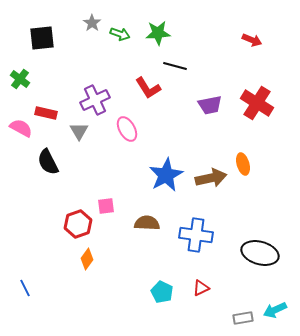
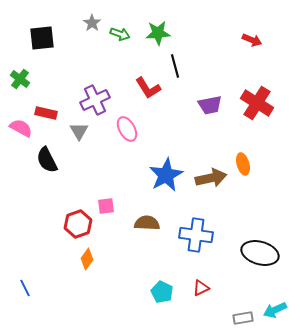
black line: rotated 60 degrees clockwise
black semicircle: moved 1 px left, 2 px up
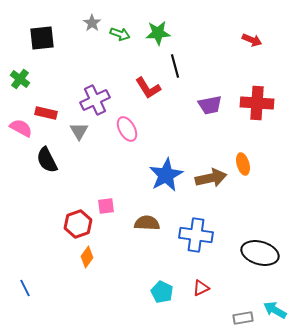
red cross: rotated 28 degrees counterclockwise
orange diamond: moved 2 px up
cyan arrow: rotated 55 degrees clockwise
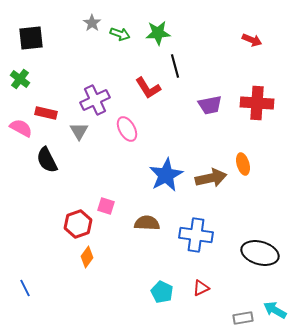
black square: moved 11 px left
pink square: rotated 24 degrees clockwise
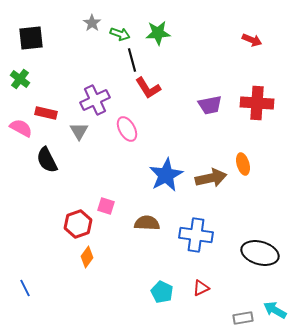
black line: moved 43 px left, 6 px up
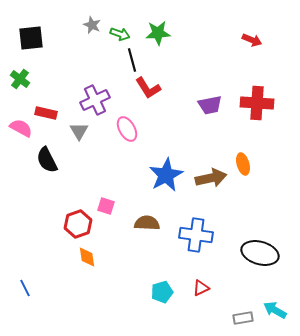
gray star: moved 2 px down; rotated 12 degrees counterclockwise
orange diamond: rotated 45 degrees counterclockwise
cyan pentagon: rotated 30 degrees clockwise
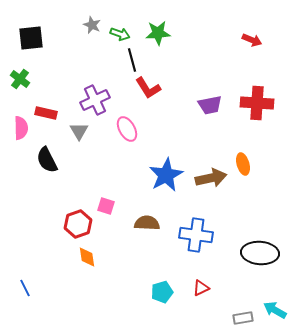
pink semicircle: rotated 60 degrees clockwise
black ellipse: rotated 12 degrees counterclockwise
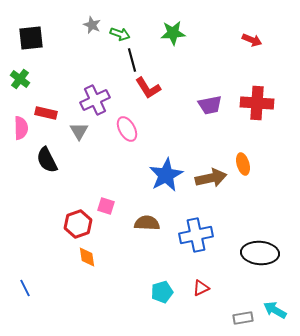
green star: moved 15 px right
blue cross: rotated 20 degrees counterclockwise
